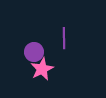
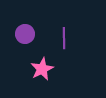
purple circle: moved 9 px left, 18 px up
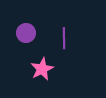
purple circle: moved 1 px right, 1 px up
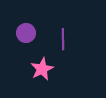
purple line: moved 1 px left, 1 px down
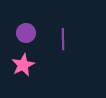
pink star: moved 19 px left, 4 px up
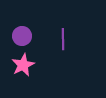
purple circle: moved 4 px left, 3 px down
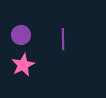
purple circle: moved 1 px left, 1 px up
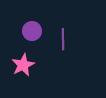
purple circle: moved 11 px right, 4 px up
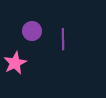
pink star: moved 8 px left, 2 px up
